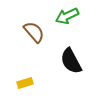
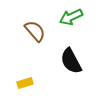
green arrow: moved 4 px right, 1 px down
brown semicircle: moved 1 px right, 1 px up
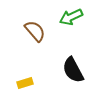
black semicircle: moved 2 px right, 9 px down
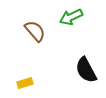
black semicircle: moved 13 px right
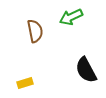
brown semicircle: rotated 30 degrees clockwise
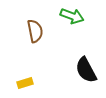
green arrow: moved 1 px right, 1 px up; rotated 135 degrees counterclockwise
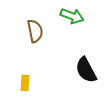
yellow rectangle: rotated 70 degrees counterclockwise
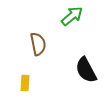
green arrow: rotated 60 degrees counterclockwise
brown semicircle: moved 3 px right, 13 px down
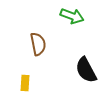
green arrow: rotated 60 degrees clockwise
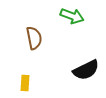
brown semicircle: moved 4 px left, 6 px up
black semicircle: rotated 88 degrees counterclockwise
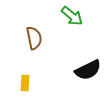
green arrow: rotated 20 degrees clockwise
black semicircle: moved 2 px right
